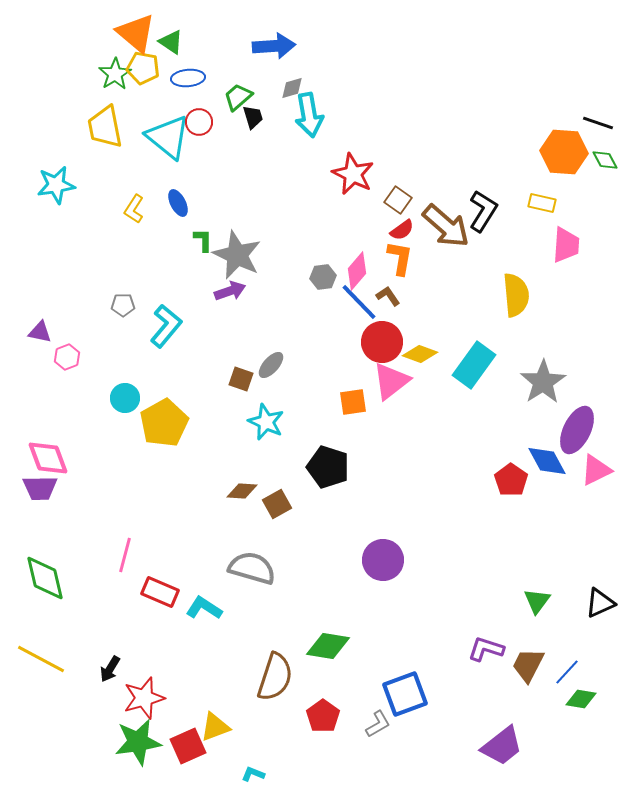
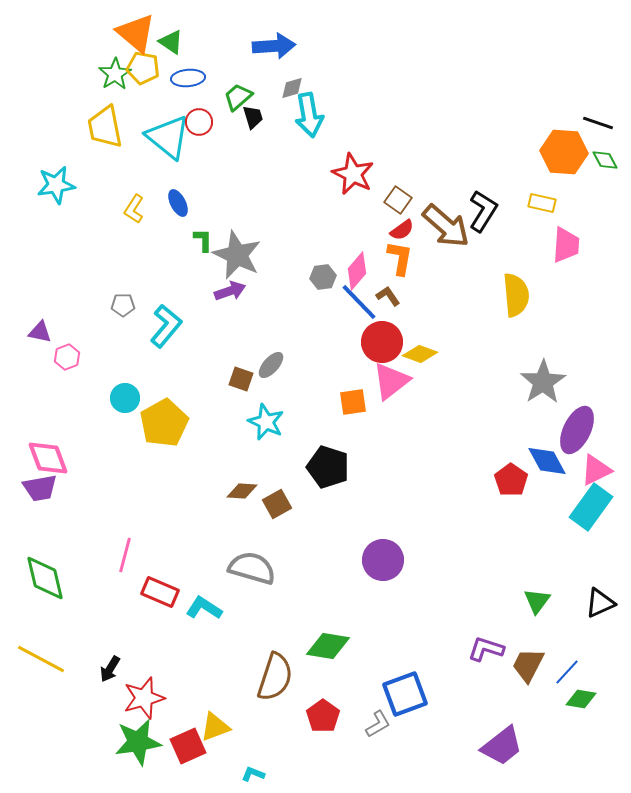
cyan rectangle at (474, 365): moved 117 px right, 142 px down
purple trapezoid at (40, 488): rotated 9 degrees counterclockwise
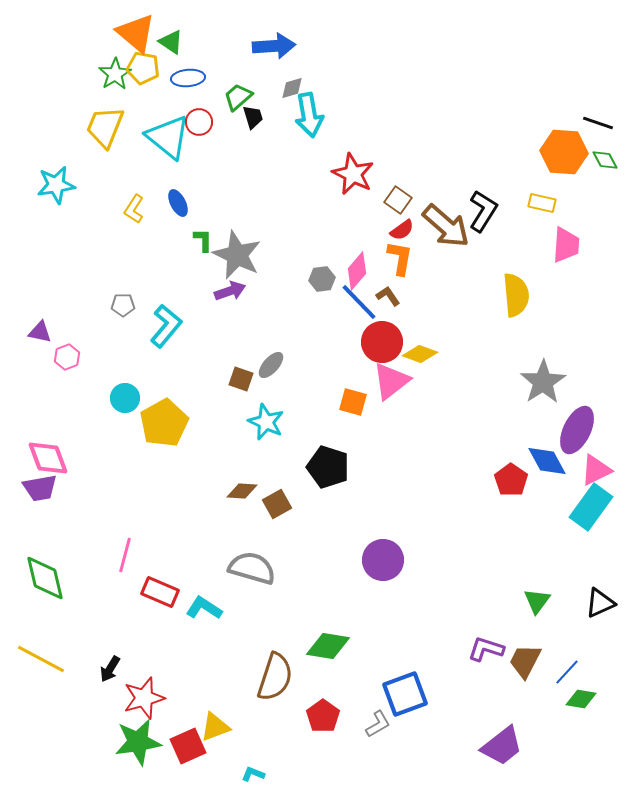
yellow trapezoid at (105, 127): rotated 33 degrees clockwise
gray hexagon at (323, 277): moved 1 px left, 2 px down
orange square at (353, 402): rotated 24 degrees clockwise
brown trapezoid at (528, 665): moved 3 px left, 4 px up
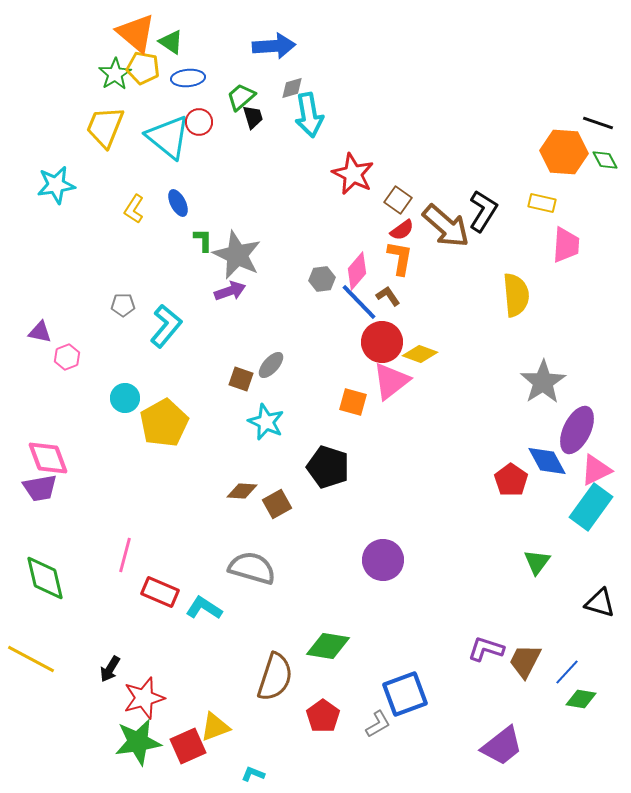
green trapezoid at (238, 97): moved 3 px right
green triangle at (537, 601): moved 39 px up
black triangle at (600, 603): rotated 40 degrees clockwise
yellow line at (41, 659): moved 10 px left
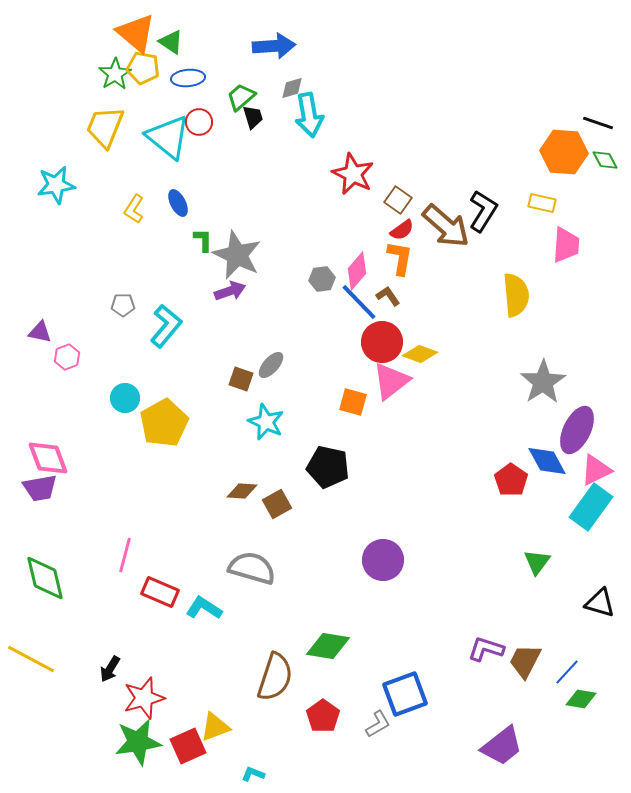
black pentagon at (328, 467): rotated 6 degrees counterclockwise
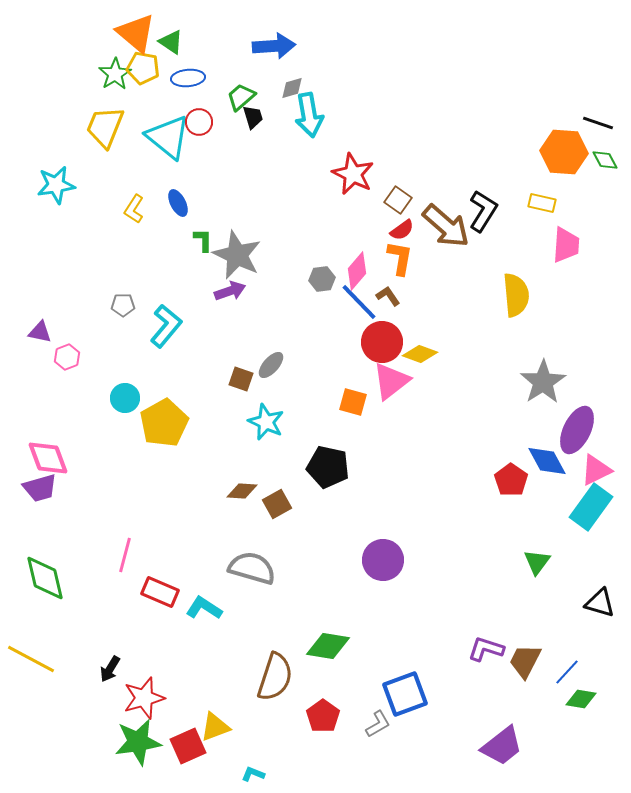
purple trapezoid at (40, 488): rotated 6 degrees counterclockwise
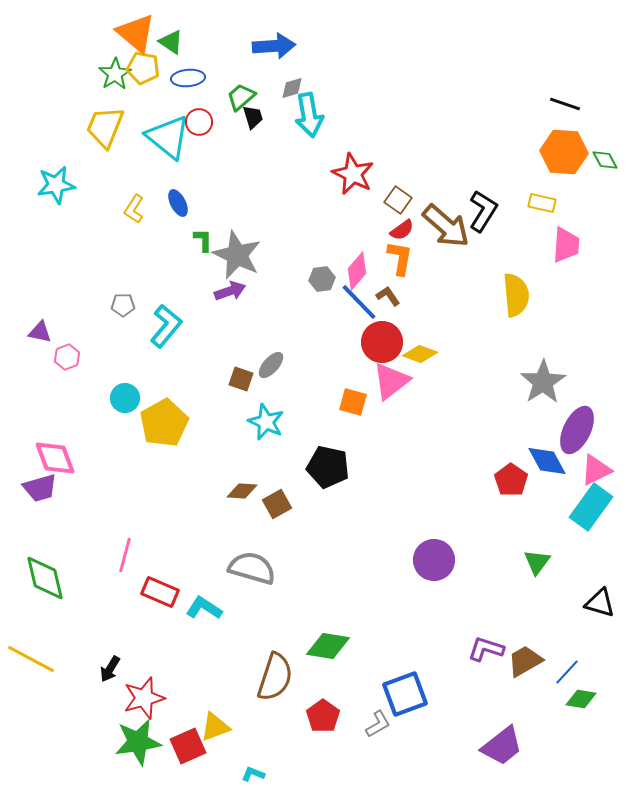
black line at (598, 123): moved 33 px left, 19 px up
pink diamond at (48, 458): moved 7 px right
purple circle at (383, 560): moved 51 px right
brown trapezoid at (525, 661): rotated 33 degrees clockwise
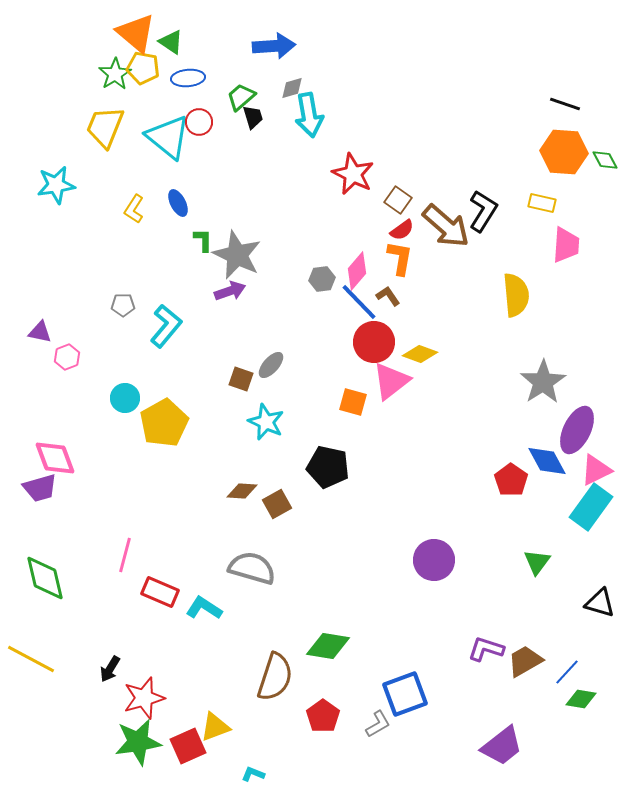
red circle at (382, 342): moved 8 px left
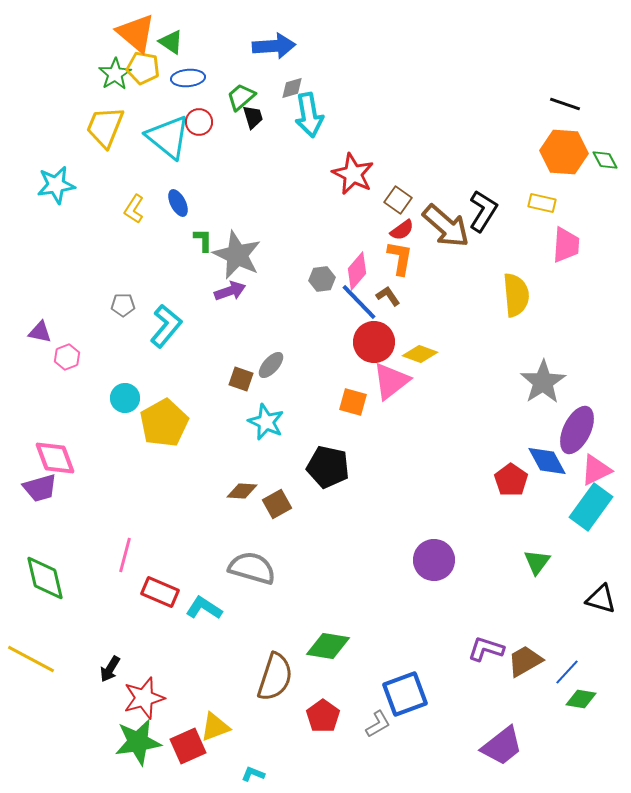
black triangle at (600, 603): moved 1 px right, 4 px up
